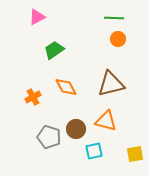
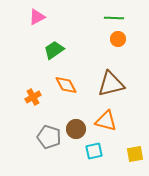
orange diamond: moved 2 px up
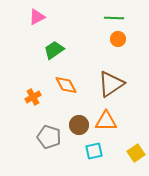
brown triangle: rotated 20 degrees counterclockwise
orange triangle: rotated 15 degrees counterclockwise
brown circle: moved 3 px right, 4 px up
yellow square: moved 1 px right, 1 px up; rotated 24 degrees counterclockwise
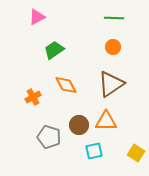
orange circle: moved 5 px left, 8 px down
yellow square: rotated 24 degrees counterclockwise
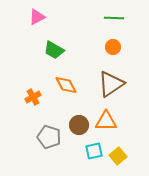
green trapezoid: rotated 115 degrees counterclockwise
yellow square: moved 18 px left, 3 px down; rotated 18 degrees clockwise
